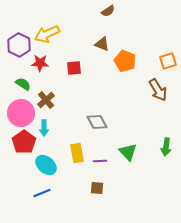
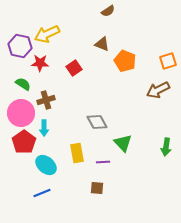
purple hexagon: moved 1 px right, 1 px down; rotated 15 degrees counterclockwise
red square: rotated 28 degrees counterclockwise
brown arrow: rotated 95 degrees clockwise
brown cross: rotated 24 degrees clockwise
green triangle: moved 5 px left, 9 px up
purple line: moved 3 px right, 1 px down
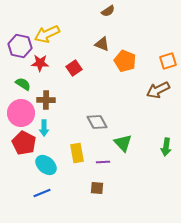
brown cross: rotated 18 degrees clockwise
red pentagon: moved 1 px down; rotated 10 degrees counterclockwise
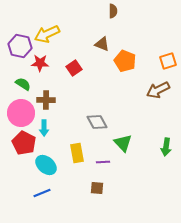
brown semicircle: moved 5 px right; rotated 56 degrees counterclockwise
